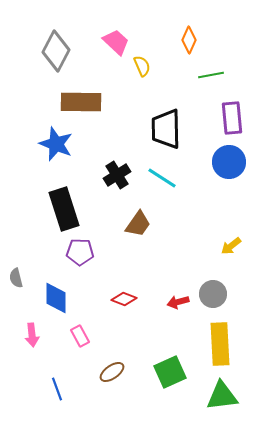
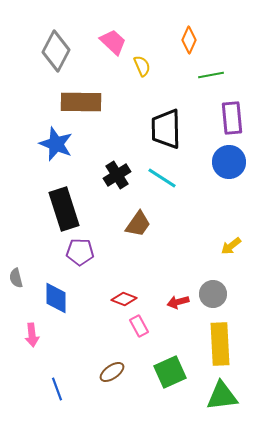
pink trapezoid: moved 3 px left
pink rectangle: moved 59 px right, 10 px up
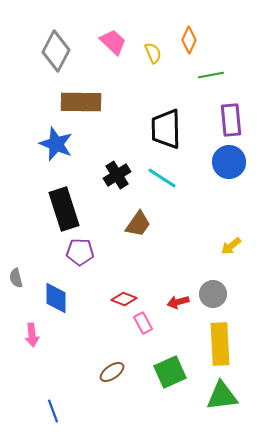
yellow semicircle: moved 11 px right, 13 px up
purple rectangle: moved 1 px left, 2 px down
pink rectangle: moved 4 px right, 3 px up
blue line: moved 4 px left, 22 px down
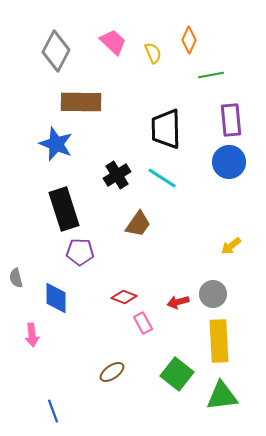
red diamond: moved 2 px up
yellow rectangle: moved 1 px left, 3 px up
green square: moved 7 px right, 2 px down; rotated 28 degrees counterclockwise
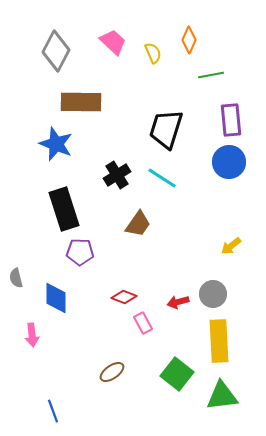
black trapezoid: rotated 18 degrees clockwise
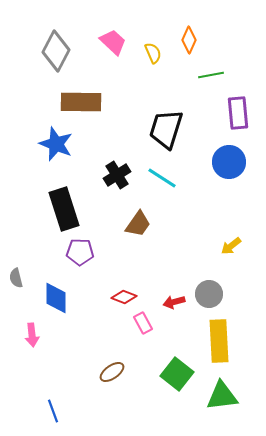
purple rectangle: moved 7 px right, 7 px up
gray circle: moved 4 px left
red arrow: moved 4 px left
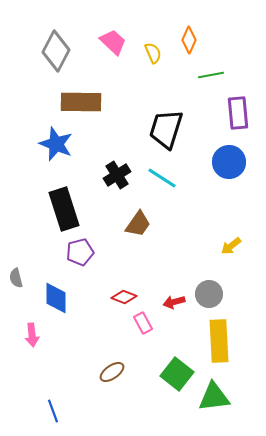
purple pentagon: rotated 16 degrees counterclockwise
green triangle: moved 8 px left, 1 px down
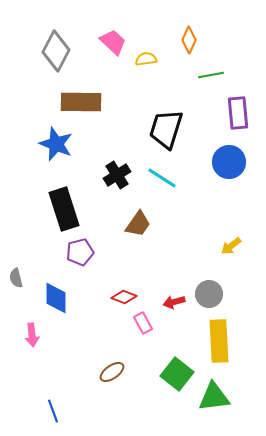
yellow semicircle: moved 7 px left, 6 px down; rotated 75 degrees counterclockwise
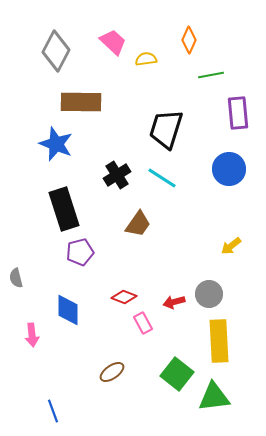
blue circle: moved 7 px down
blue diamond: moved 12 px right, 12 px down
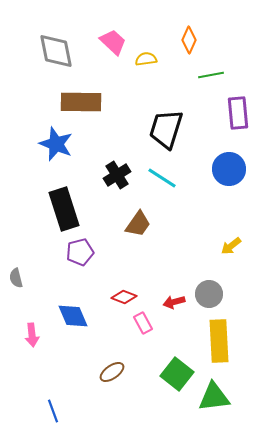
gray diamond: rotated 39 degrees counterclockwise
blue diamond: moved 5 px right, 6 px down; rotated 24 degrees counterclockwise
